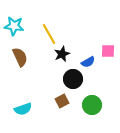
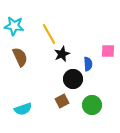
blue semicircle: moved 2 px down; rotated 64 degrees counterclockwise
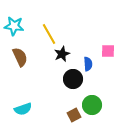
brown square: moved 12 px right, 14 px down
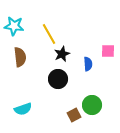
brown semicircle: rotated 18 degrees clockwise
black circle: moved 15 px left
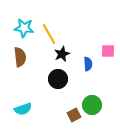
cyan star: moved 10 px right, 2 px down
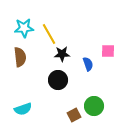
cyan star: rotated 12 degrees counterclockwise
black star: rotated 21 degrees clockwise
blue semicircle: rotated 16 degrees counterclockwise
black circle: moved 1 px down
green circle: moved 2 px right, 1 px down
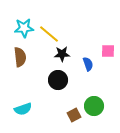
yellow line: rotated 20 degrees counterclockwise
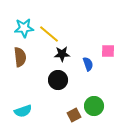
cyan semicircle: moved 2 px down
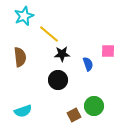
cyan star: moved 12 px up; rotated 18 degrees counterclockwise
